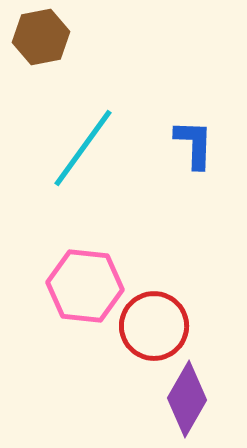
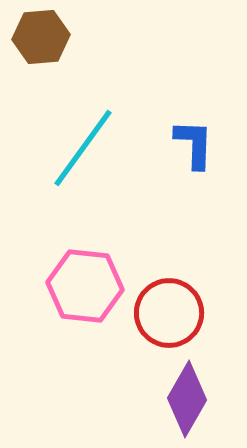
brown hexagon: rotated 6 degrees clockwise
red circle: moved 15 px right, 13 px up
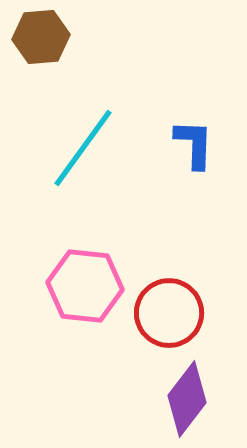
purple diamond: rotated 8 degrees clockwise
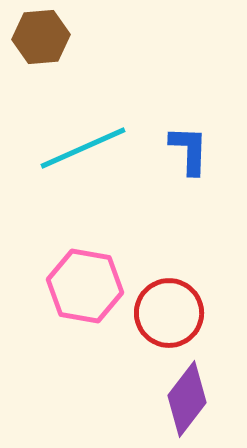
blue L-shape: moved 5 px left, 6 px down
cyan line: rotated 30 degrees clockwise
pink hexagon: rotated 4 degrees clockwise
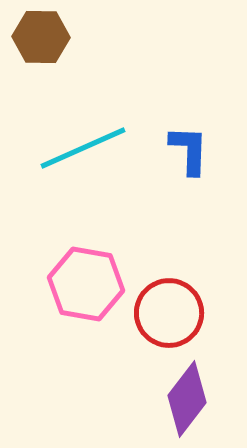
brown hexagon: rotated 6 degrees clockwise
pink hexagon: moved 1 px right, 2 px up
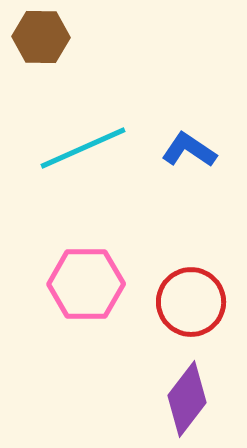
blue L-shape: rotated 58 degrees counterclockwise
pink hexagon: rotated 10 degrees counterclockwise
red circle: moved 22 px right, 11 px up
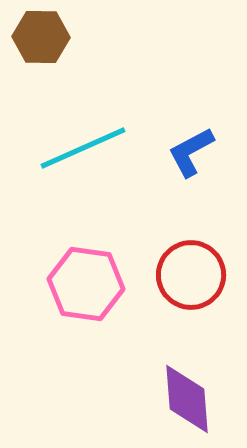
blue L-shape: moved 2 px right, 2 px down; rotated 62 degrees counterclockwise
pink hexagon: rotated 8 degrees clockwise
red circle: moved 27 px up
purple diamond: rotated 42 degrees counterclockwise
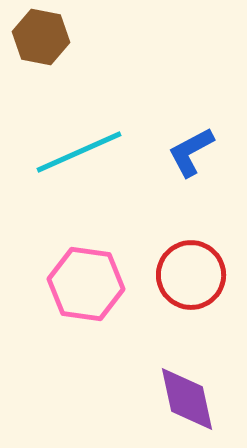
brown hexagon: rotated 10 degrees clockwise
cyan line: moved 4 px left, 4 px down
purple diamond: rotated 8 degrees counterclockwise
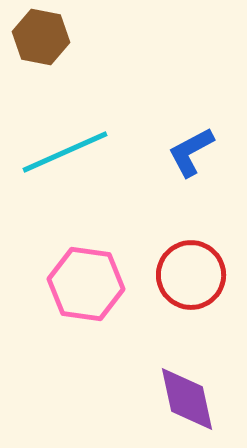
cyan line: moved 14 px left
